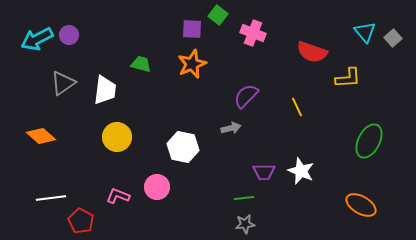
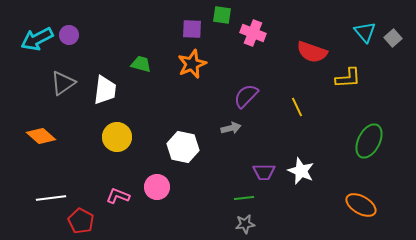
green square: moved 4 px right; rotated 30 degrees counterclockwise
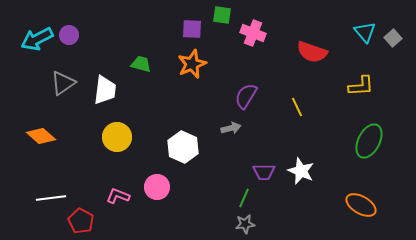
yellow L-shape: moved 13 px right, 8 px down
purple semicircle: rotated 12 degrees counterclockwise
white hexagon: rotated 12 degrees clockwise
green line: rotated 60 degrees counterclockwise
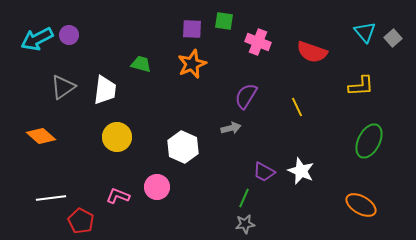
green square: moved 2 px right, 6 px down
pink cross: moved 5 px right, 9 px down
gray triangle: moved 4 px down
purple trapezoid: rotated 30 degrees clockwise
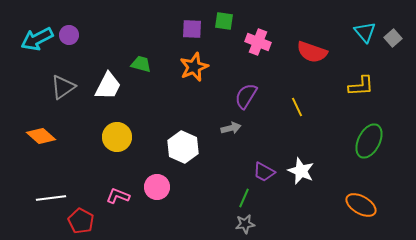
orange star: moved 2 px right, 3 px down
white trapezoid: moved 3 px right, 4 px up; rotated 20 degrees clockwise
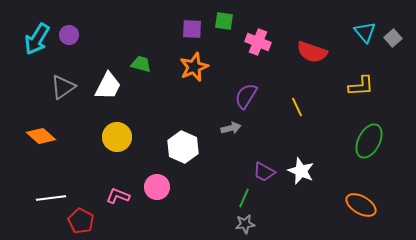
cyan arrow: rotated 32 degrees counterclockwise
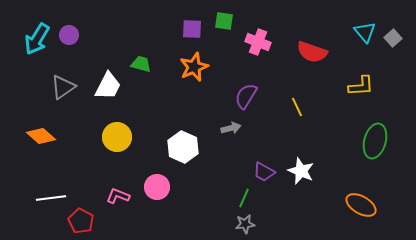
green ellipse: moved 6 px right; rotated 12 degrees counterclockwise
